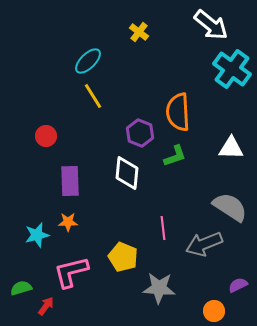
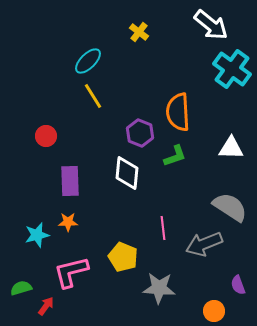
purple semicircle: rotated 84 degrees counterclockwise
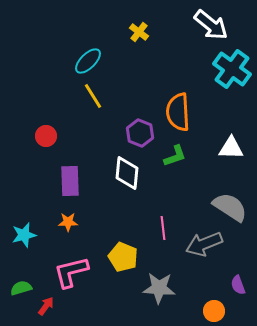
cyan star: moved 13 px left
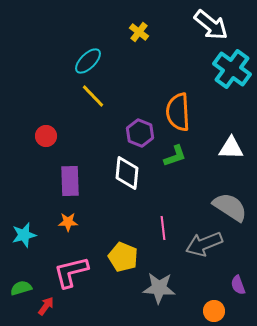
yellow line: rotated 12 degrees counterclockwise
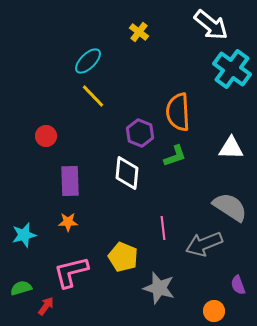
gray star: rotated 12 degrees clockwise
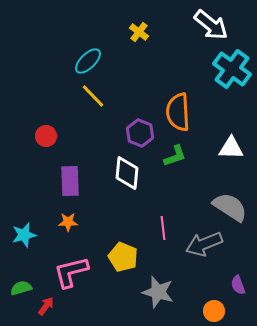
gray star: moved 1 px left, 4 px down
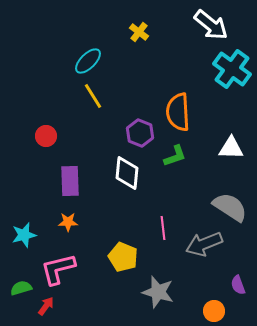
yellow line: rotated 12 degrees clockwise
pink L-shape: moved 13 px left, 3 px up
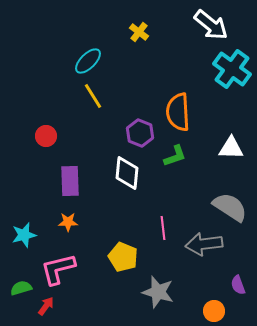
gray arrow: rotated 15 degrees clockwise
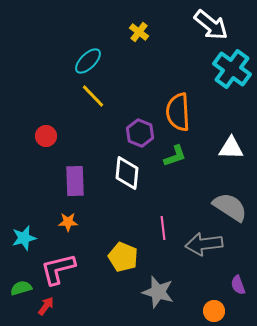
yellow line: rotated 12 degrees counterclockwise
purple rectangle: moved 5 px right
cyan star: moved 3 px down
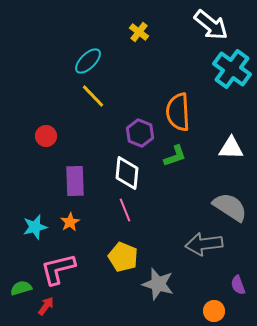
orange star: moved 2 px right; rotated 30 degrees counterclockwise
pink line: moved 38 px left, 18 px up; rotated 15 degrees counterclockwise
cyan star: moved 11 px right, 11 px up
gray star: moved 8 px up
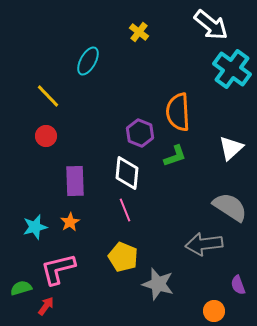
cyan ellipse: rotated 16 degrees counterclockwise
yellow line: moved 45 px left
white triangle: rotated 44 degrees counterclockwise
